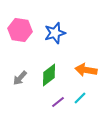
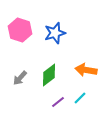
pink hexagon: rotated 10 degrees clockwise
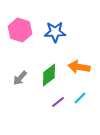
blue star: moved 1 px up; rotated 15 degrees clockwise
orange arrow: moved 7 px left, 3 px up
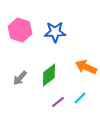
orange arrow: moved 7 px right; rotated 15 degrees clockwise
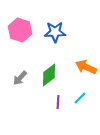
purple line: rotated 48 degrees counterclockwise
